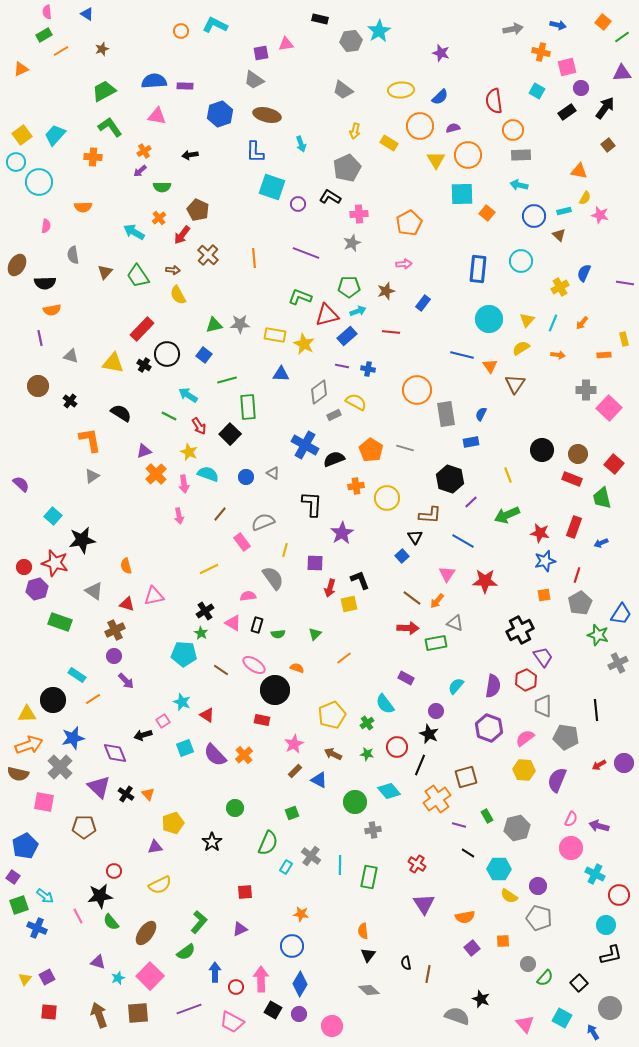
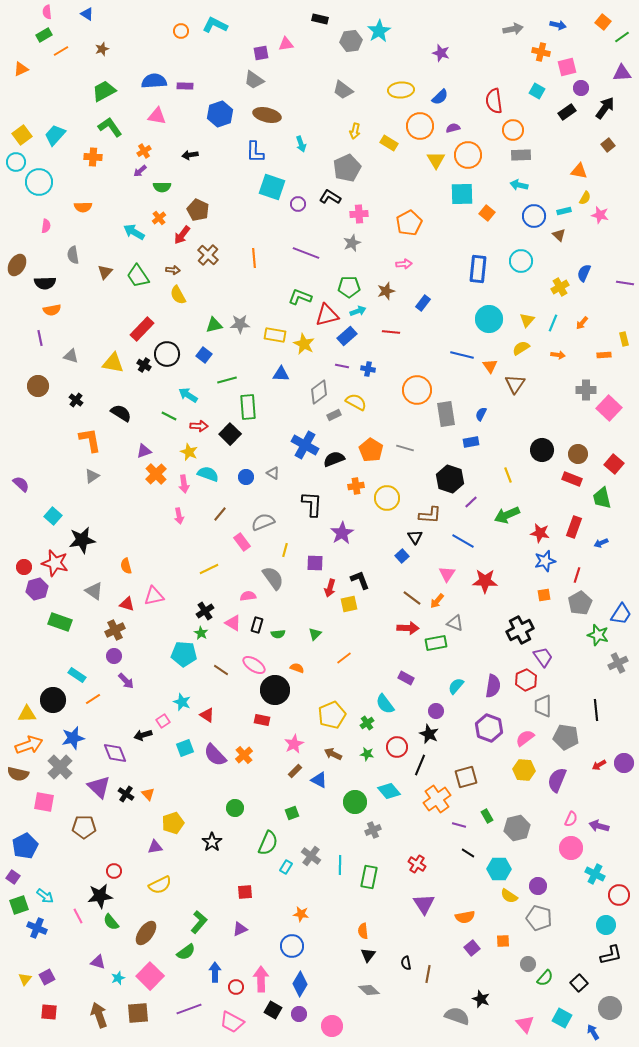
black cross at (70, 401): moved 6 px right, 1 px up
red arrow at (199, 426): rotated 54 degrees counterclockwise
gray cross at (373, 830): rotated 14 degrees counterclockwise
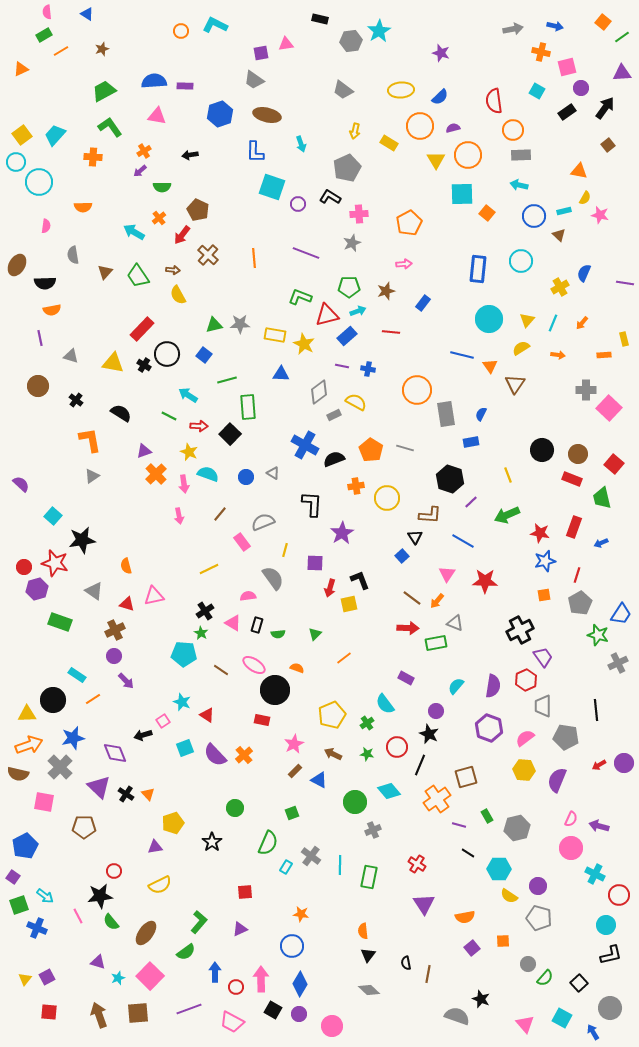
blue arrow at (558, 25): moved 3 px left, 1 px down
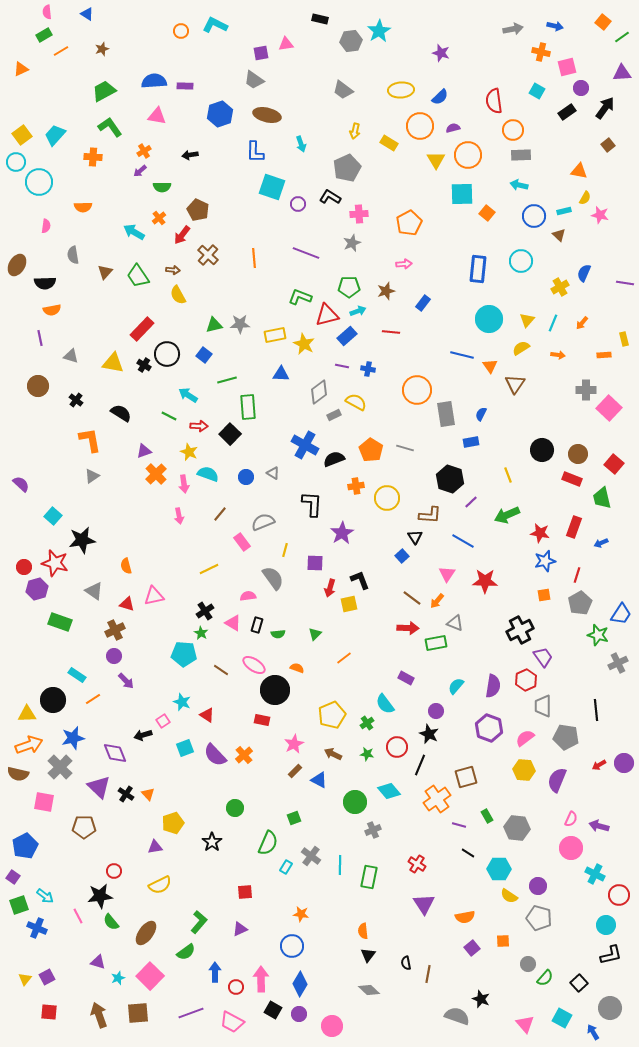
yellow rectangle at (275, 335): rotated 20 degrees counterclockwise
green square at (292, 813): moved 2 px right, 5 px down
gray hexagon at (517, 828): rotated 20 degrees clockwise
purple line at (189, 1009): moved 2 px right, 4 px down
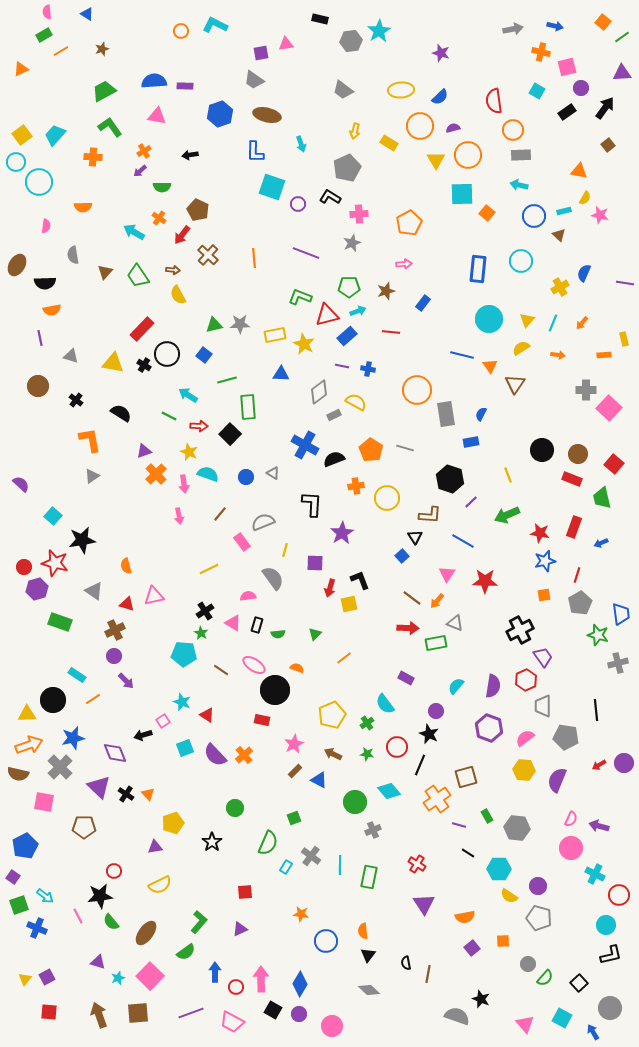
orange cross at (159, 218): rotated 16 degrees counterclockwise
blue trapezoid at (621, 614): rotated 40 degrees counterclockwise
gray cross at (618, 663): rotated 12 degrees clockwise
blue circle at (292, 946): moved 34 px right, 5 px up
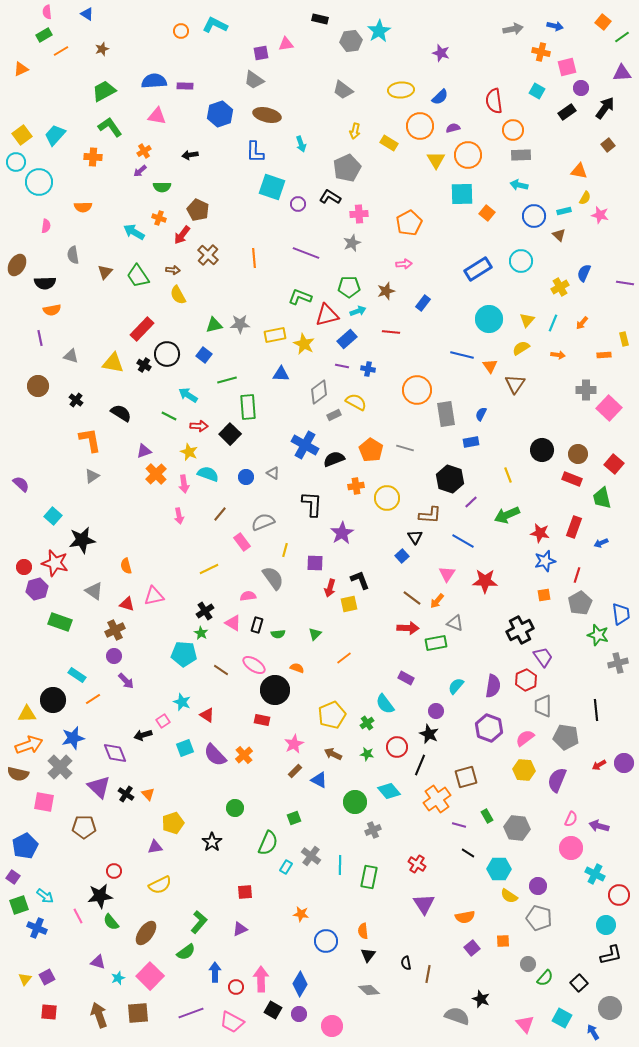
orange cross at (159, 218): rotated 16 degrees counterclockwise
blue rectangle at (478, 269): rotated 52 degrees clockwise
blue rectangle at (347, 336): moved 3 px down
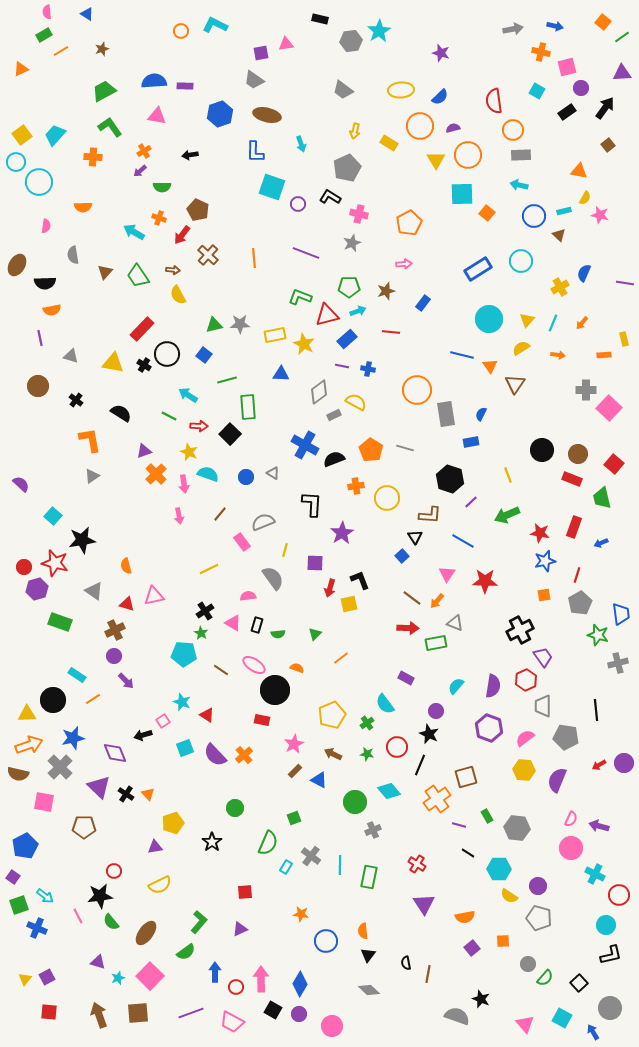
pink cross at (359, 214): rotated 18 degrees clockwise
orange line at (344, 658): moved 3 px left
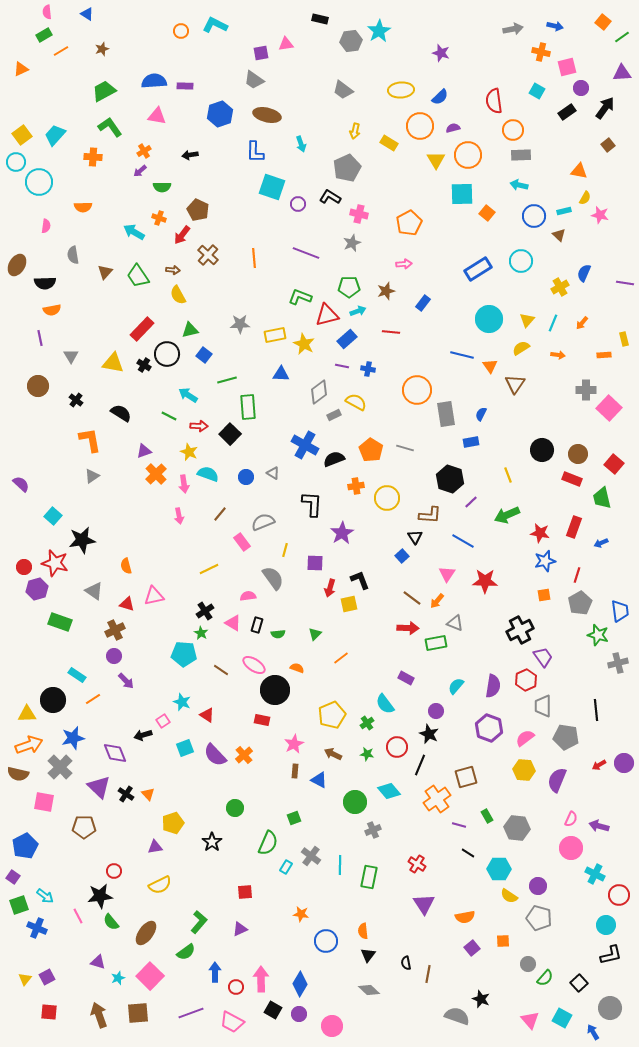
green triangle at (214, 325): moved 24 px left, 5 px down
gray triangle at (71, 356): rotated 42 degrees clockwise
blue trapezoid at (621, 614): moved 1 px left, 3 px up
brown rectangle at (295, 771): rotated 40 degrees counterclockwise
pink triangle at (525, 1024): moved 5 px right, 4 px up
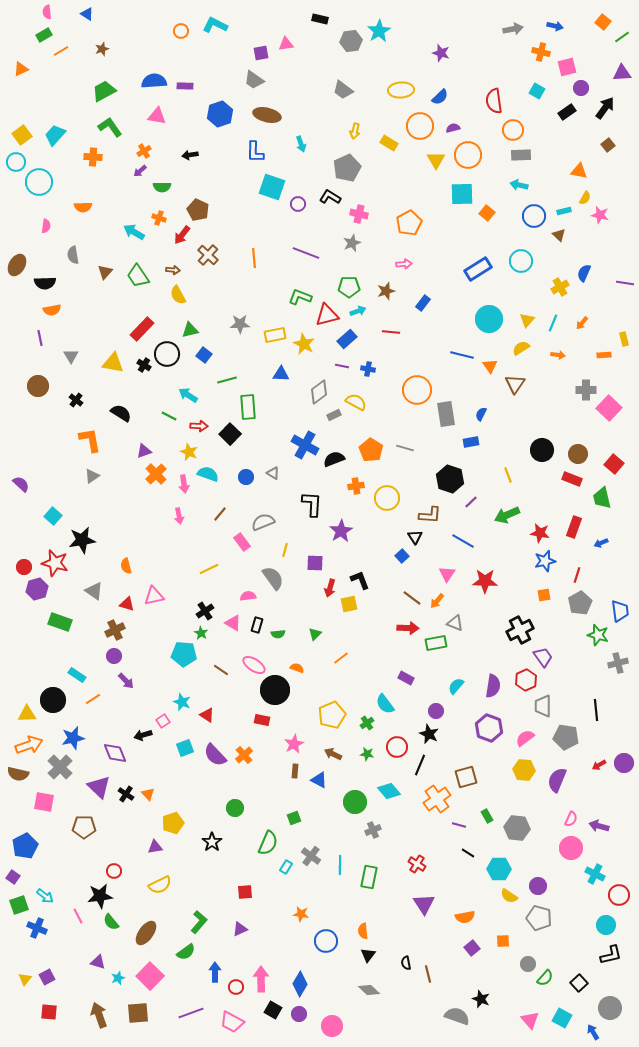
purple star at (342, 533): moved 1 px left, 2 px up
brown line at (428, 974): rotated 24 degrees counterclockwise
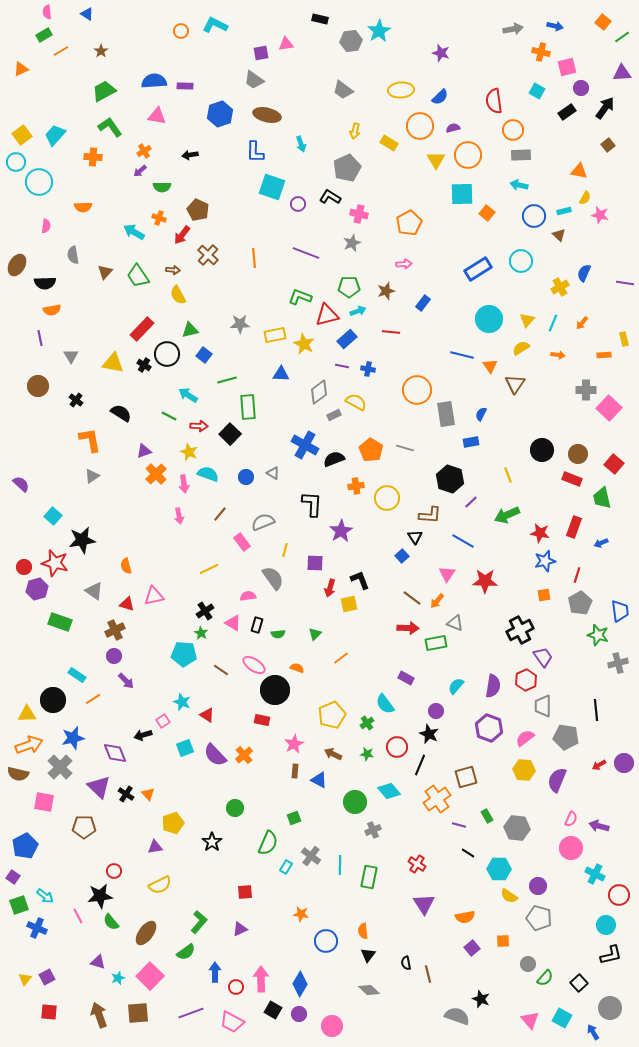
brown star at (102, 49): moved 1 px left, 2 px down; rotated 16 degrees counterclockwise
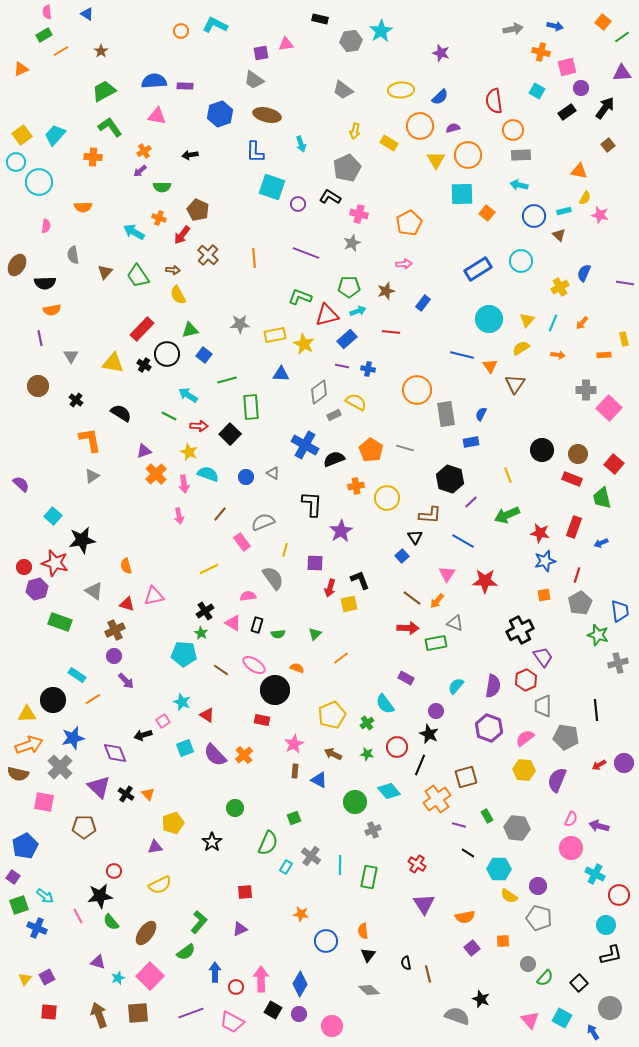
cyan star at (379, 31): moved 2 px right
green rectangle at (248, 407): moved 3 px right
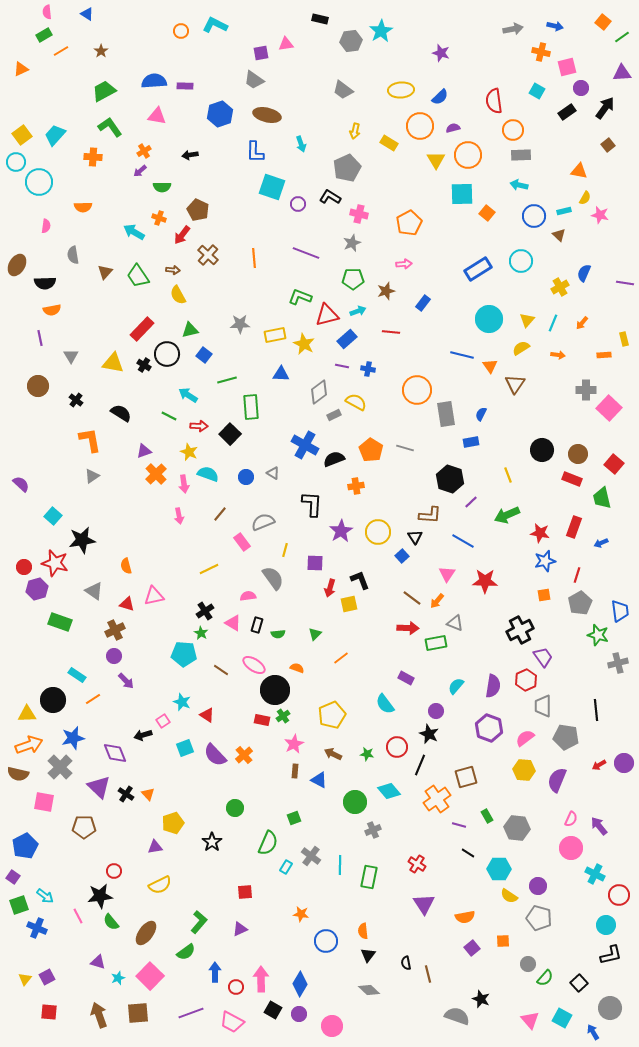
green pentagon at (349, 287): moved 4 px right, 8 px up
yellow circle at (387, 498): moved 9 px left, 34 px down
green cross at (367, 723): moved 84 px left, 7 px up
purple arrow at (599, 826): rotated 36 degrees clockwise
